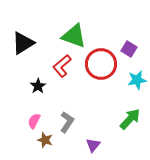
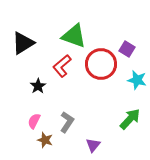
purple square: moved 2 px left
cyan star: rotated 24 degrees clockwise
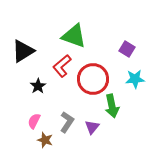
black triangle: moved 8 px down
red circle: moved 8 px left, 15 px down
cyan star: moved 2 px left, 1 px up; rotated 18 degrees counterclockwise
green arrow: moved 18 px left, 13 px up; rotated 125 degrees clockwise
purple triangle: moved 1 px left, 18 px up
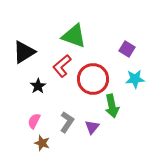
black triangle: moved 1 px right, 1 px down
brown star: moved 3 px left, 3 px down
